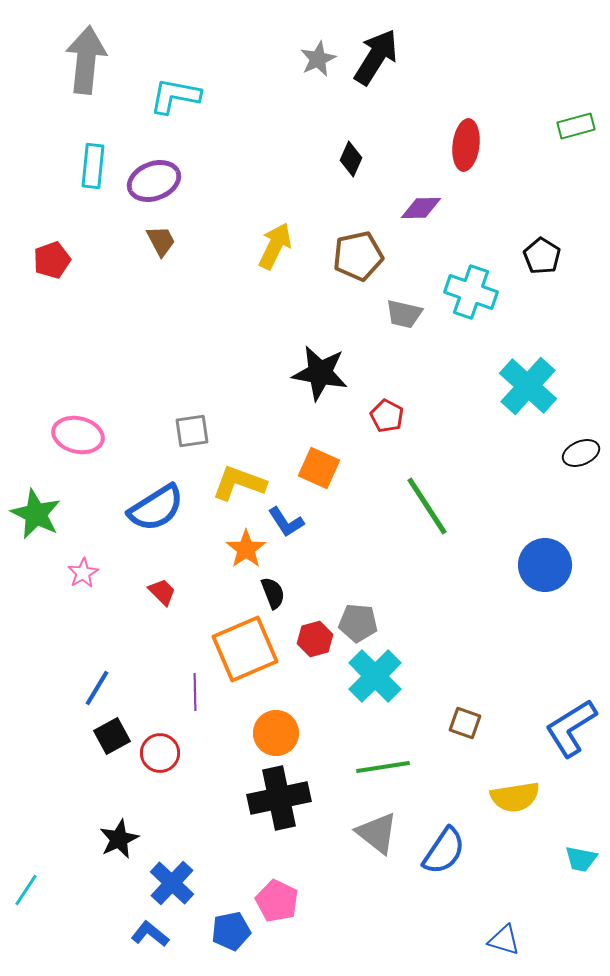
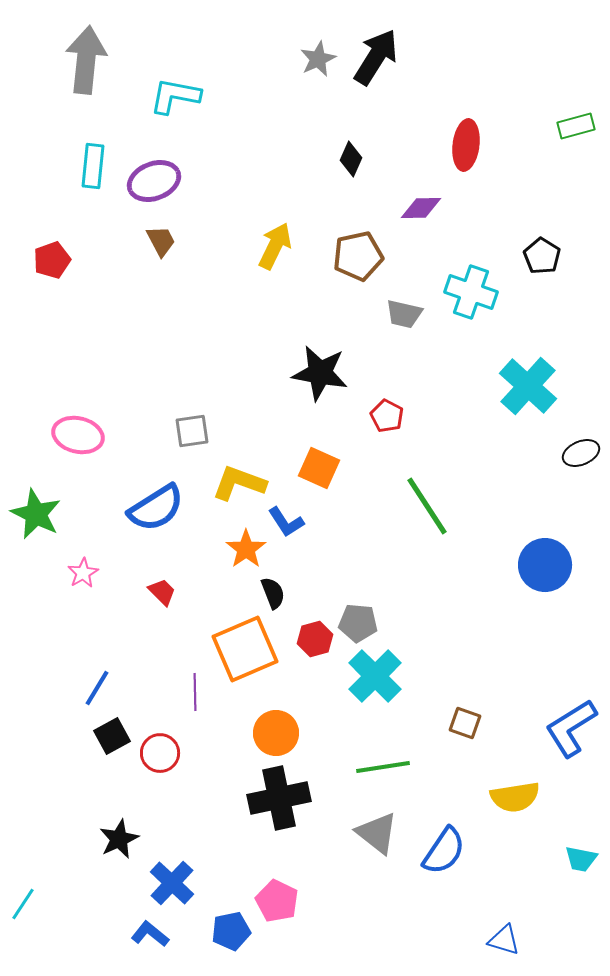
cyan line at (26, 890): moved 3 px left, 14 px down
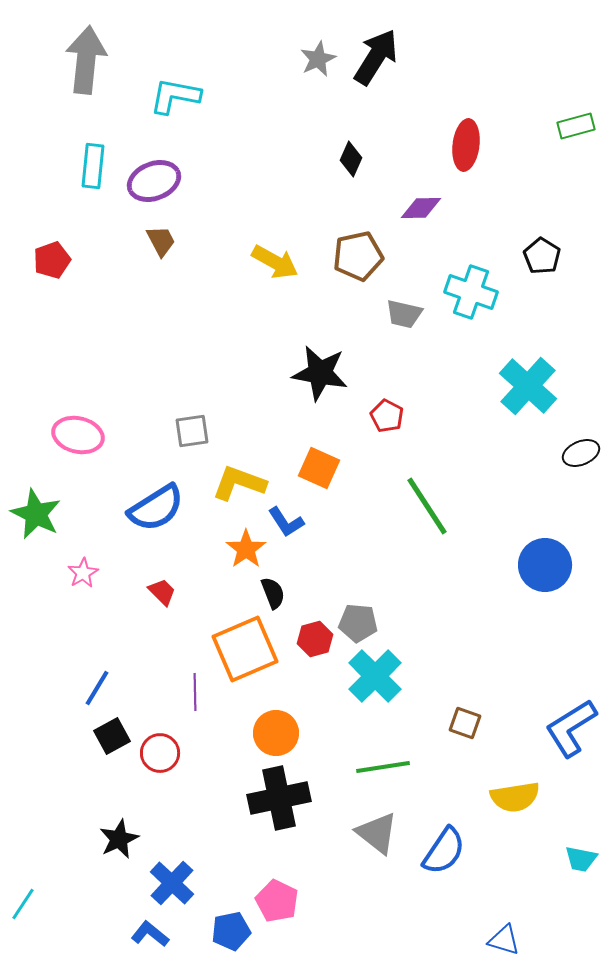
yellow arrow at (275, 246): moved 16 px down; rotated 93 degrees clockwise
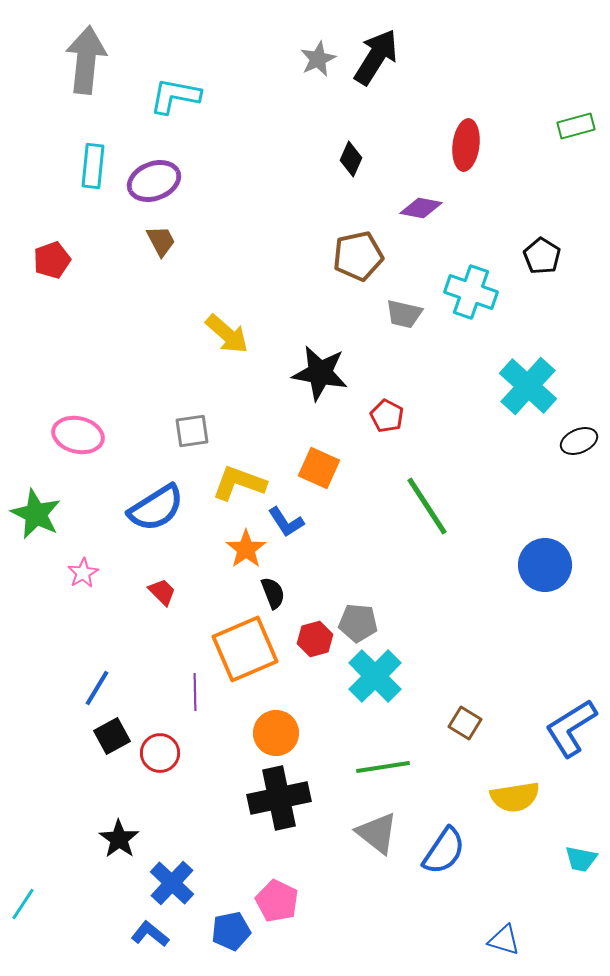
purple diamond at (421, 208): rotated 12 degrees clockwise
yellow arrow at (275, 262): moved 48 px left, 72 px down; rotated 12 degrees clockwise
black ellipse at (581, 453): moved 2 px left, 12 px up
brown square at (465, 723): rotated 12 degrees clockwise
black star at (119, 839): rotated 12 degrees counterclockwise
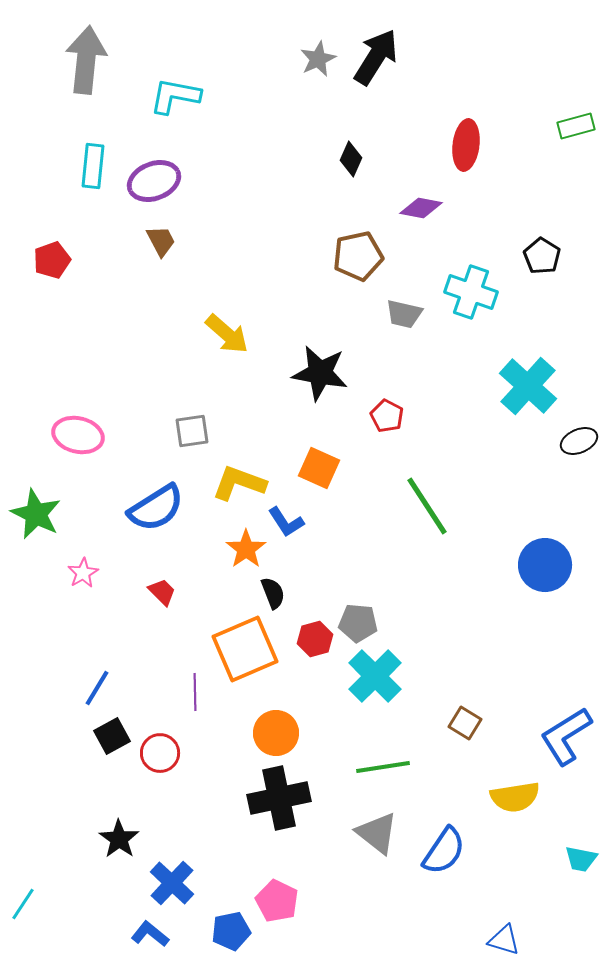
blue L-shape at (571, 728): moved 5 px left, 8 px down
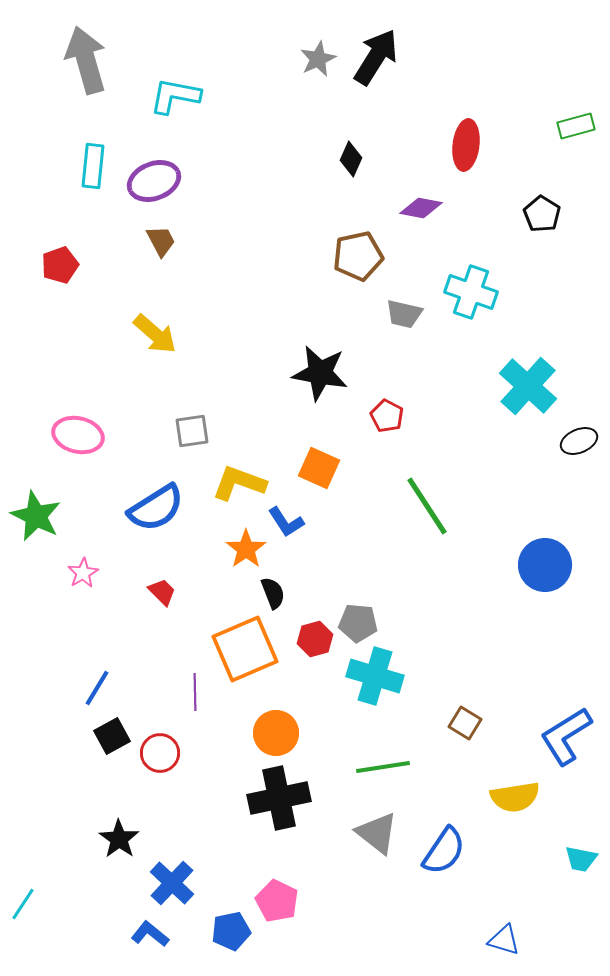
gray arrow at (86, 60): rotated 22 degrees counterclockwise
black pentagon at (542, 256): moved 42 px up
red pentagon at (52, 260): moved 8 px right, 5 px down
yellow arrow at (227, 334): moved 72 px left
green star at (36, 514): moved 2 px down
cyan cross at (375, 676): rotated 28 degrees counterclockwise
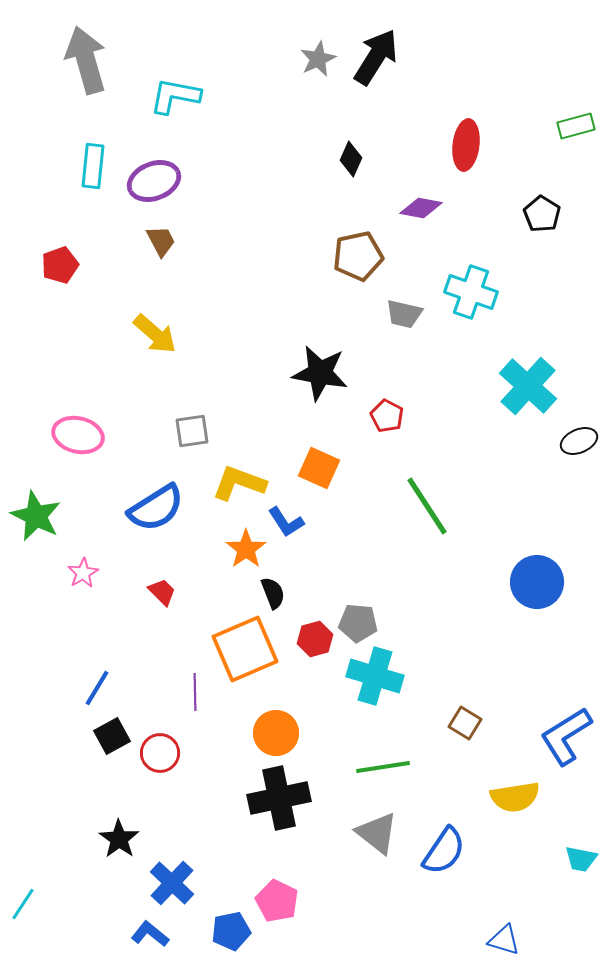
blue circle at (545, 565): moved 8 px left, 17 px down
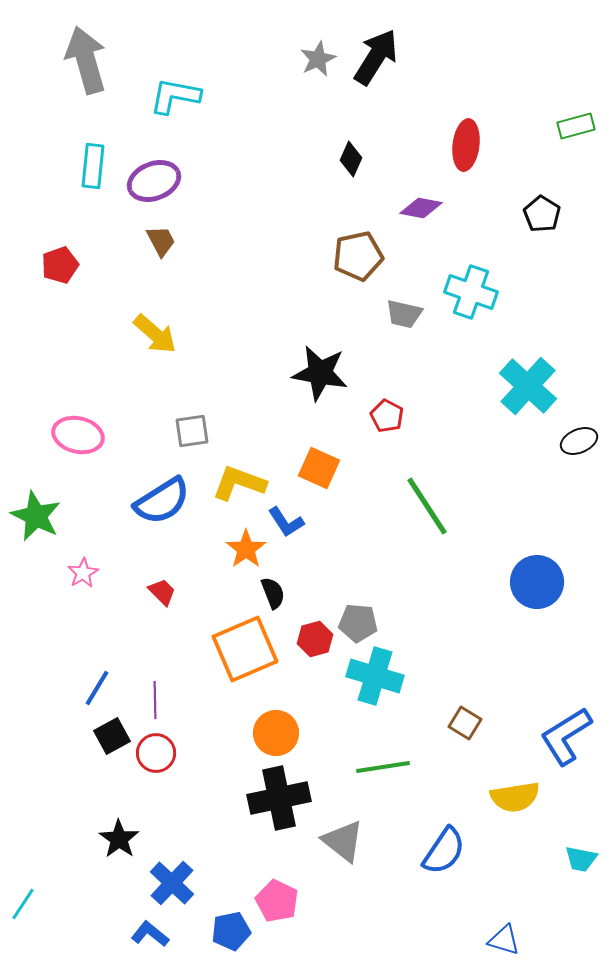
blue semicircle at (156, 508): moved 6 px right, 7 px up
purple line at (195, 692): moved 40 px left, 8 px down
red circle at (160, 753): moved 4 px left
gray triangle at (377, 833): moved 34 px left, 8 px down
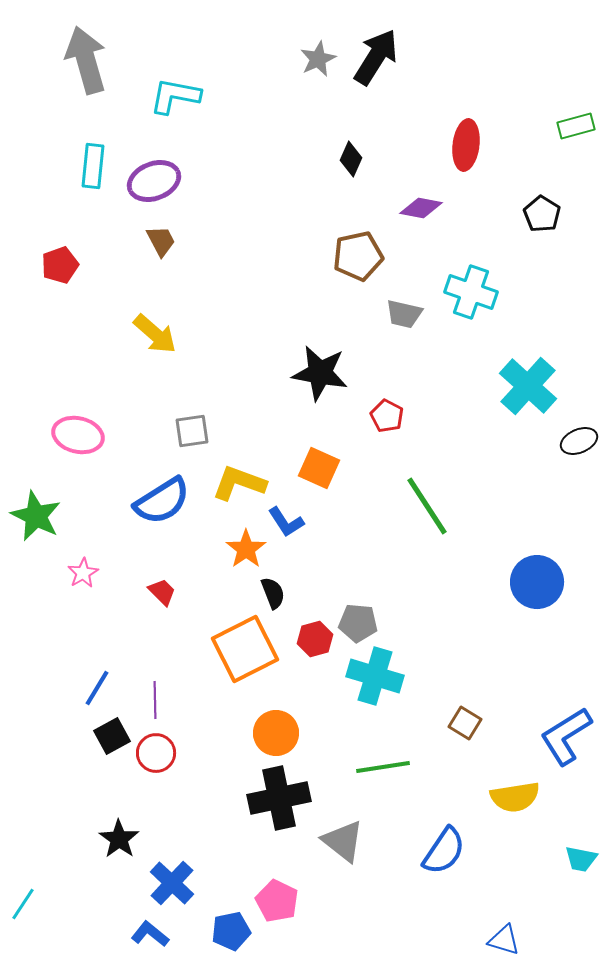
orange square at (245, 649): rotated 4 degrees counterclockwise
